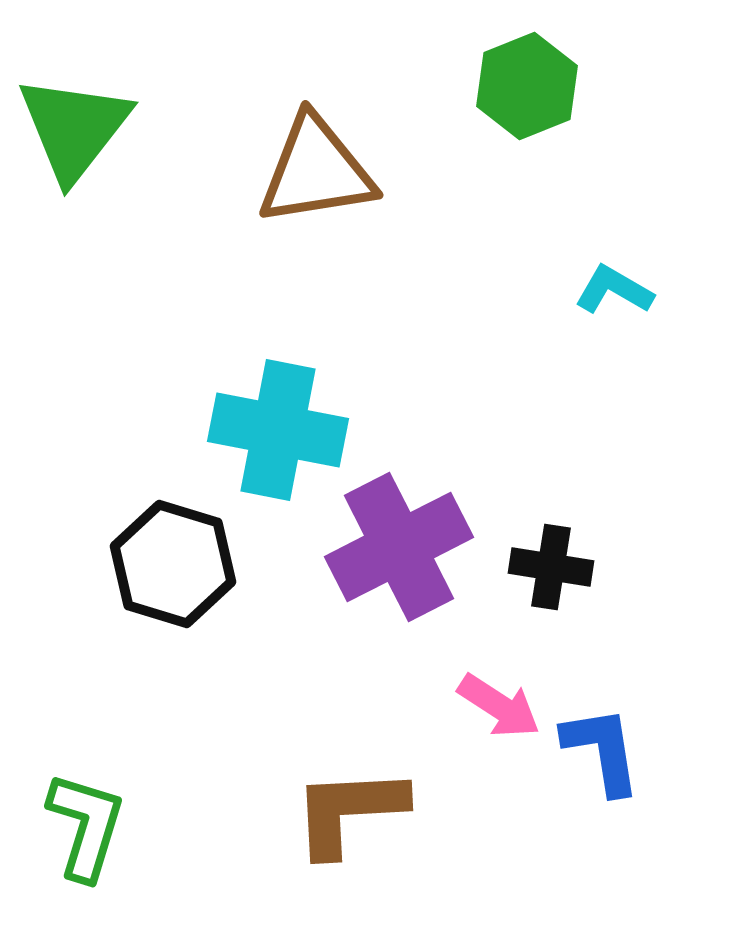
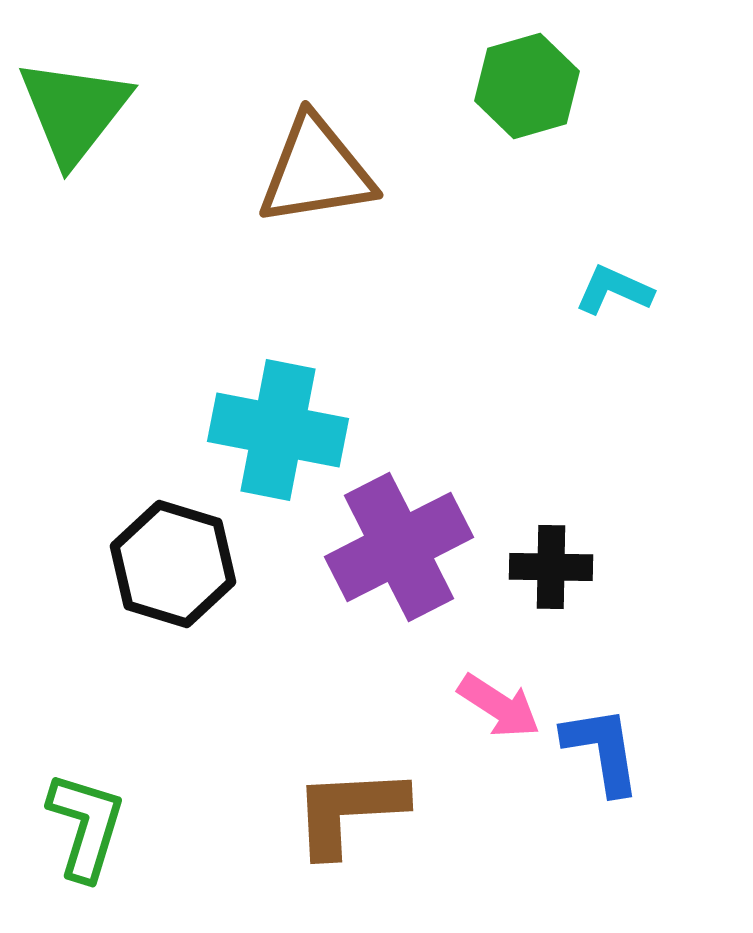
green hexagon: rotated 6 degrees clockwise
green triangle: moved 17 px up
cyan L-shape: rotated 6 degrees counterclockwise
black cross: rotated 8 degrees counterclockwise
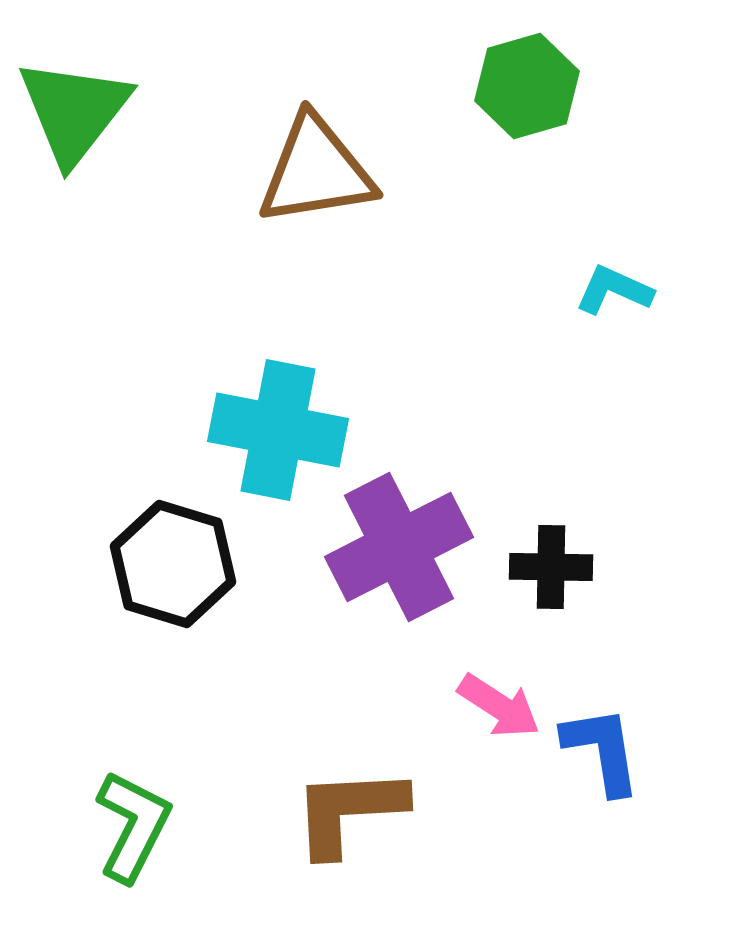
green L-shape: moved 47 px right; rotated 10 degrees clockwise
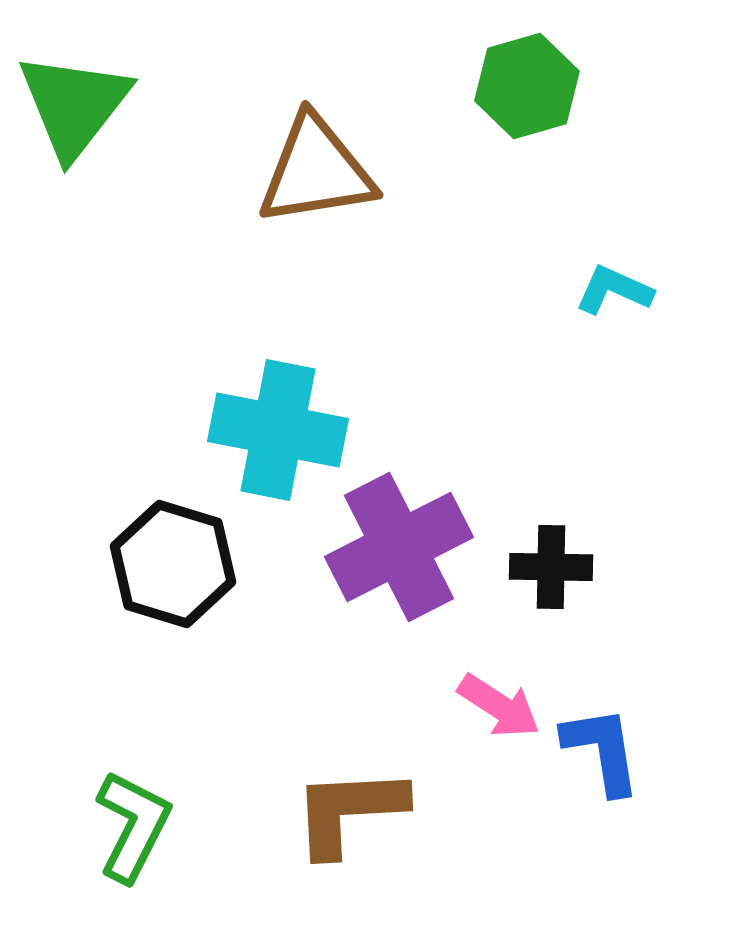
green triangle: moved 6 px up
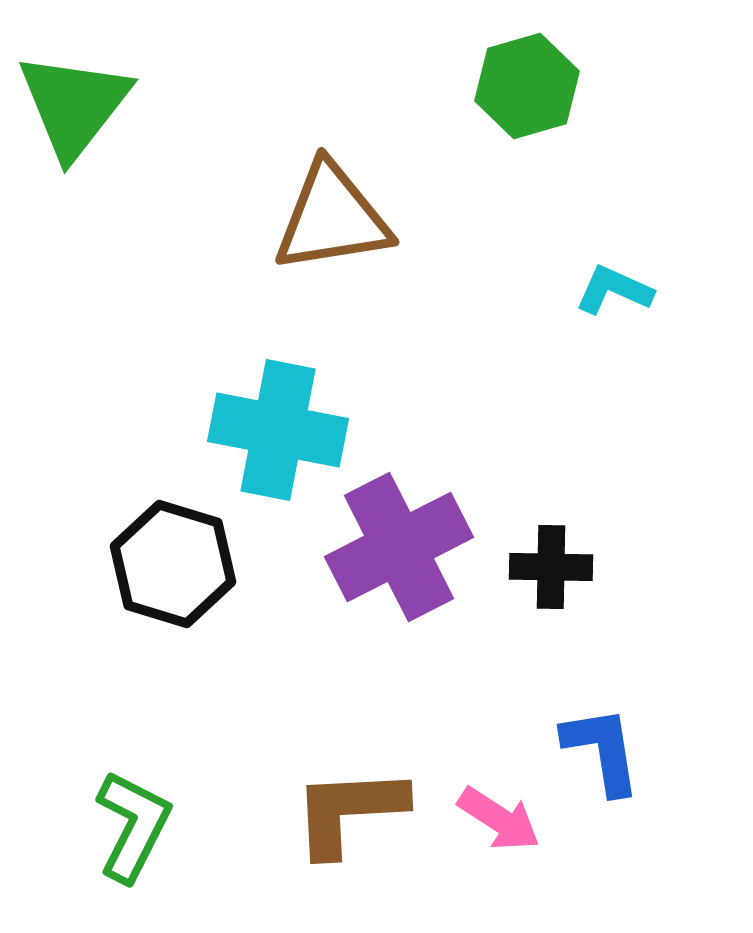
brown triangle: moved 16 px right, 47 px down
pink arrow: moved 113 px down
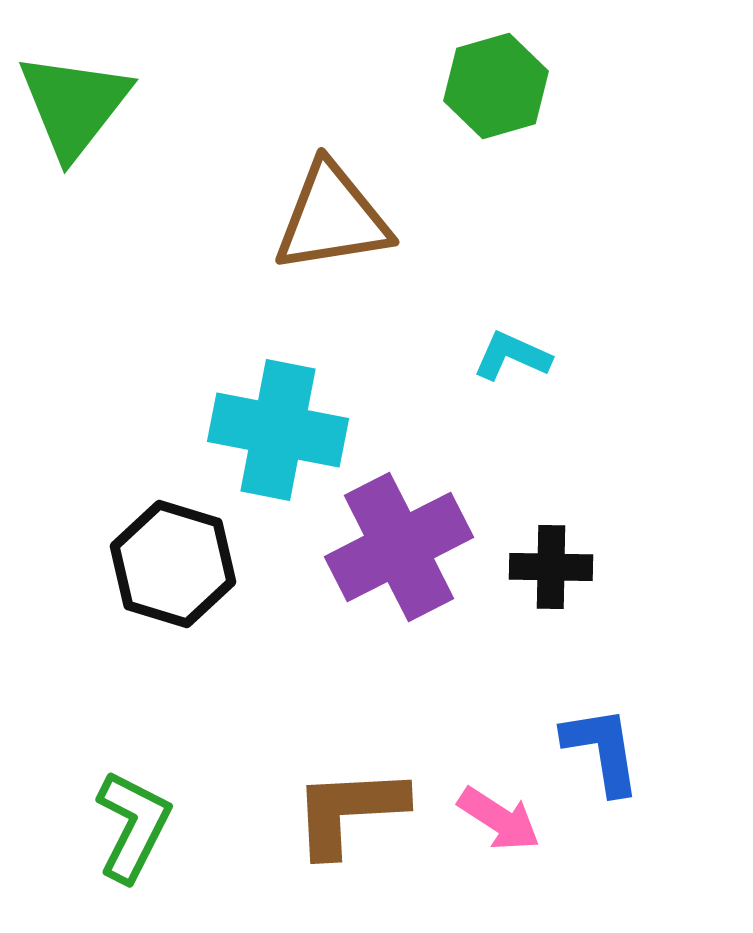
green hexagon: moved 31 px left
cyan L-shape: moved 102 px left, 66 px down
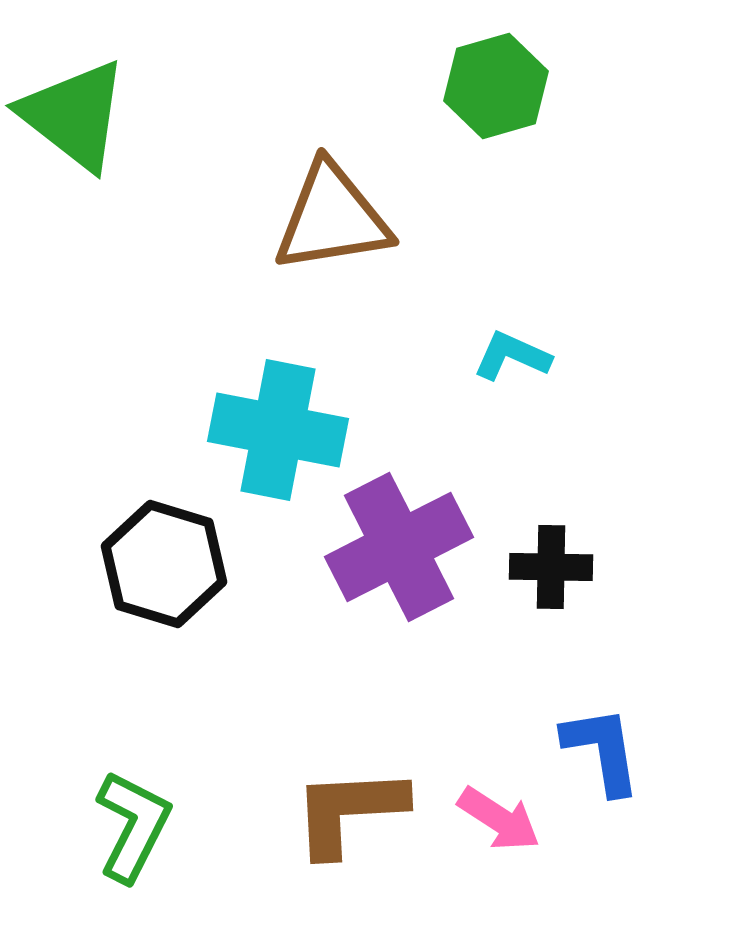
green triangle: moved 10 px down; rotated 30 degrees counterclockwise
black hexagon: moved 9 px left
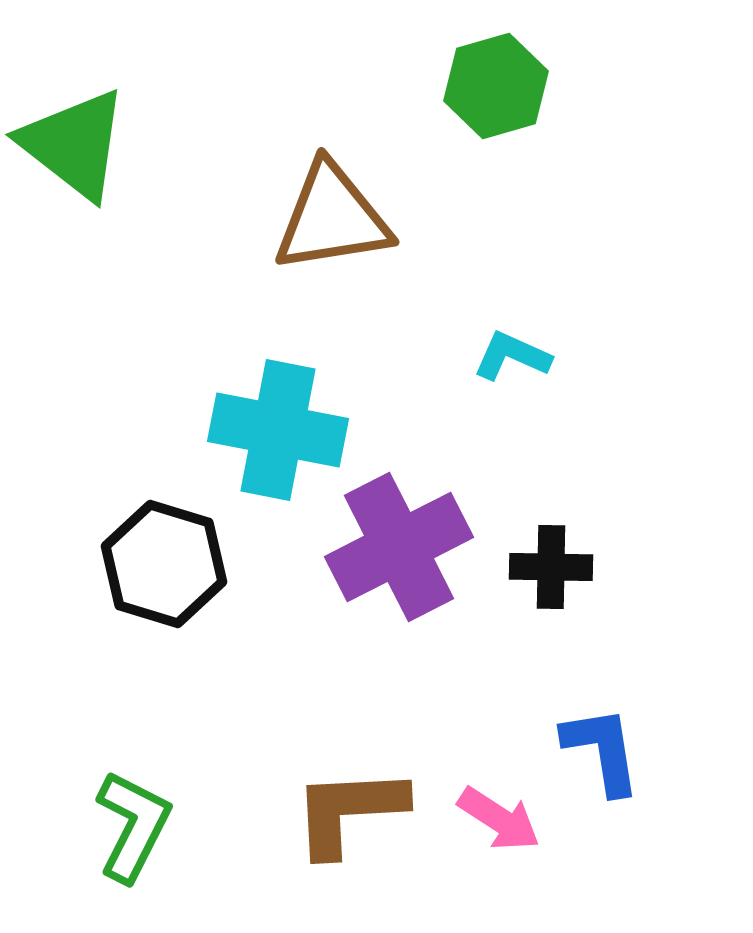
green triangle: moved 29 px down
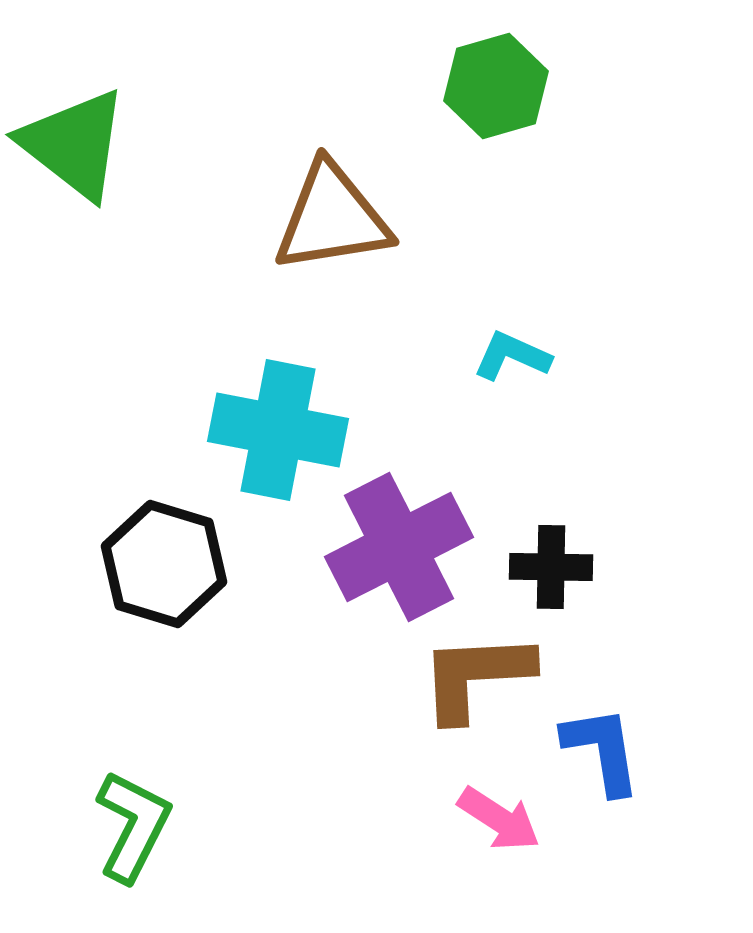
brown L-shape: moved 127 px right, 135 px up
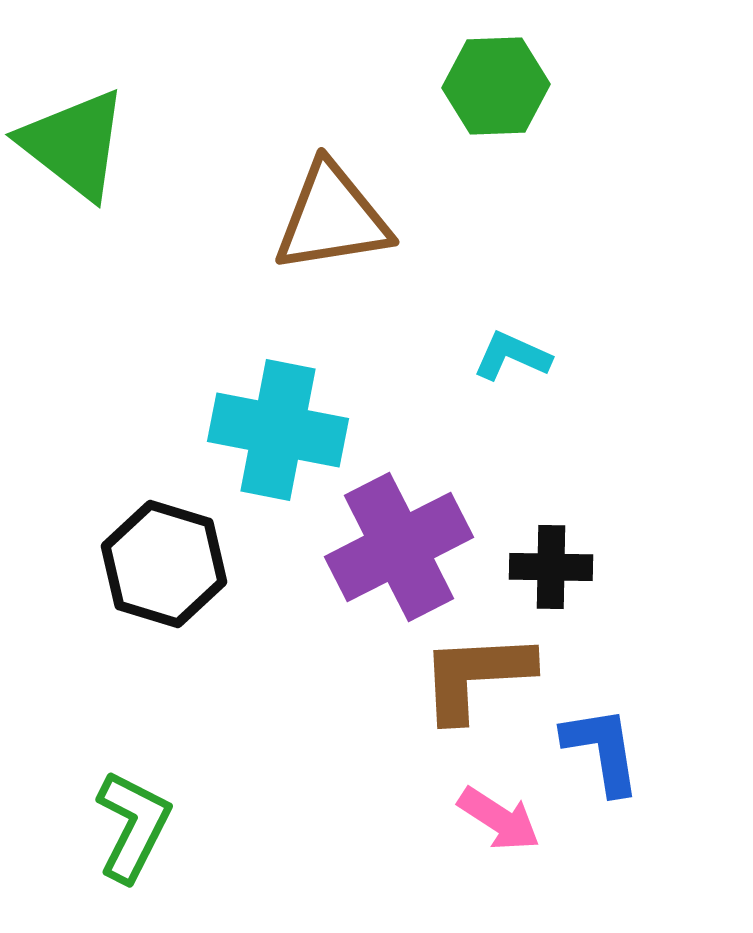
green hexagon: rotated 14 degrees clockwise
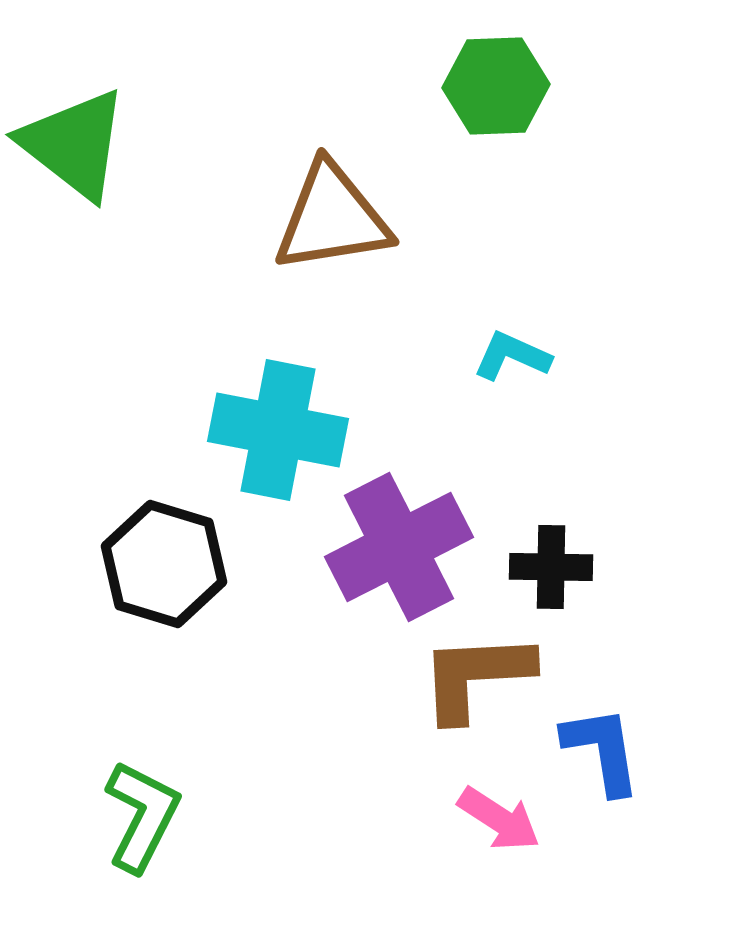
green L-shape: moved 9 px right, 10 px up
